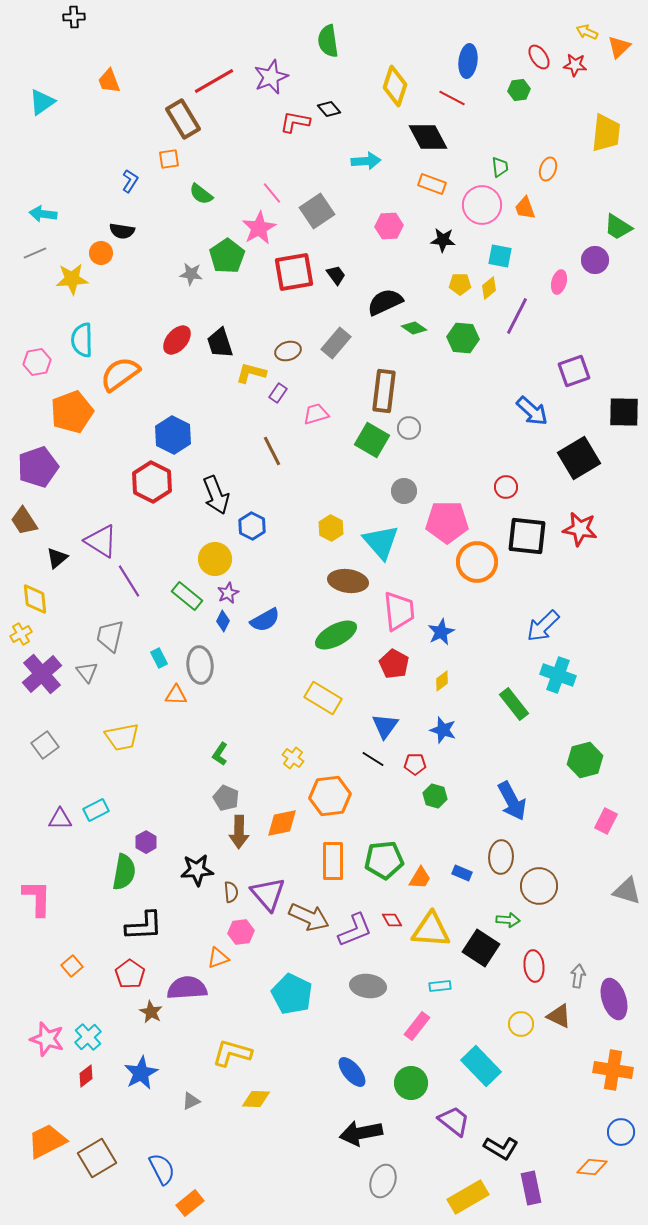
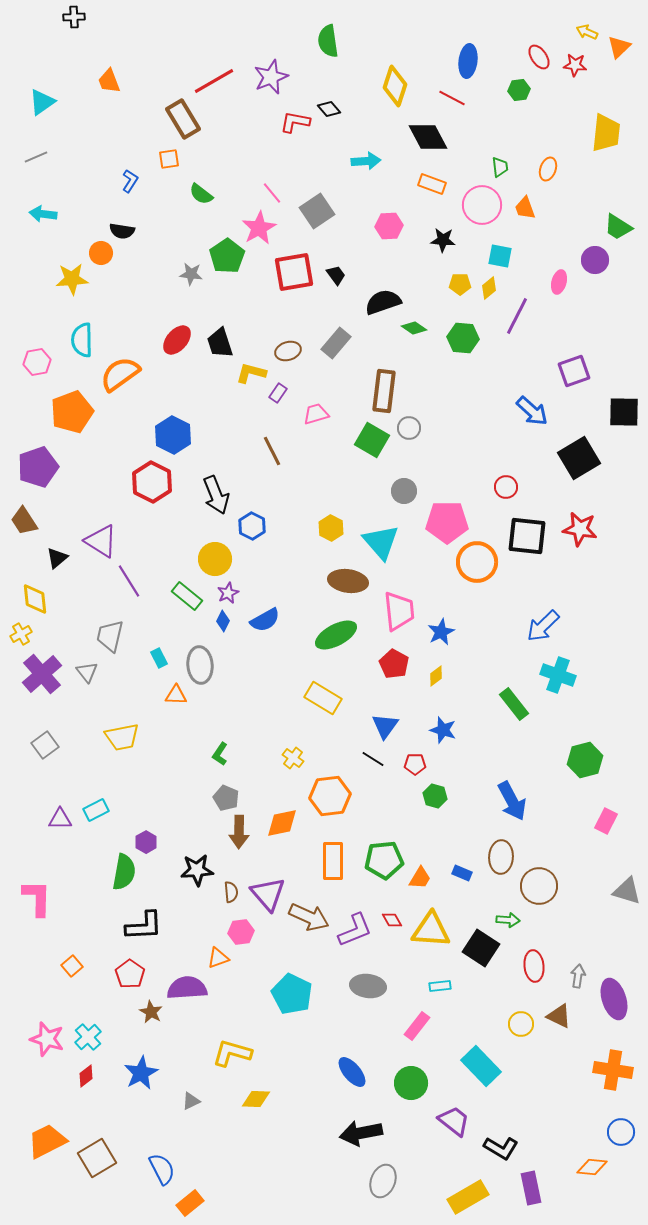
gray line at (35, 253): moved 1 px right, 96 px up
black semicircle at (385, 302): moved 2 px left; rotated 6 degrees clockwise
yellow diamond at (442, 681): moved 6 px left, 5 px up
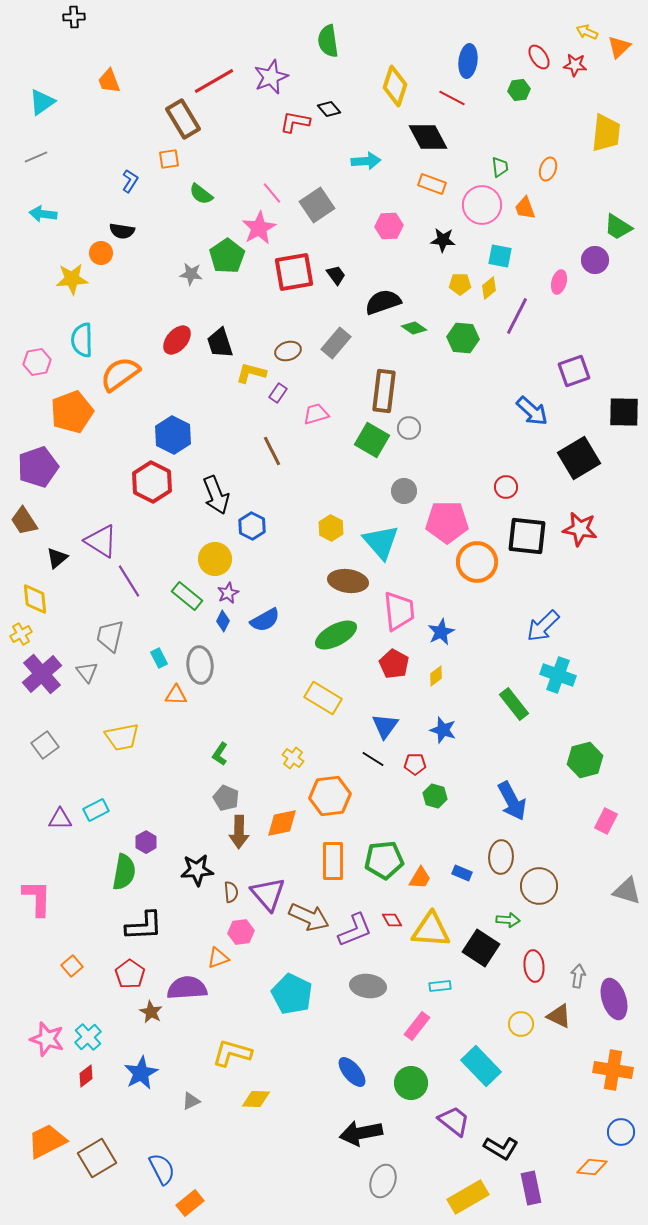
gray square at (317, 211): moved 6 px up
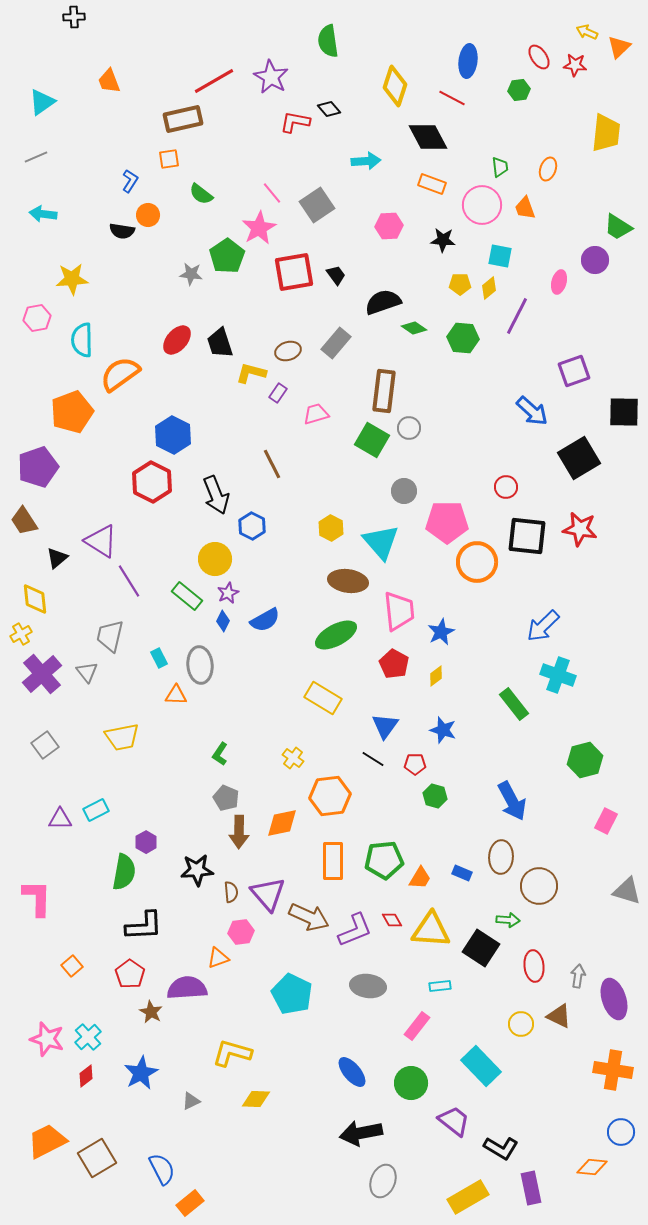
purple star at (271, 77): rotated 20 degrees counterclockwise
brown rectangle at (183, 119): rotated 72 degrees counterclockwise
orange circle at (101, 253): moved 47 px right, 38 px up
pink hexagon at (37, 362): moved 44 px up
brown line at (272, 451): moved 13 px down
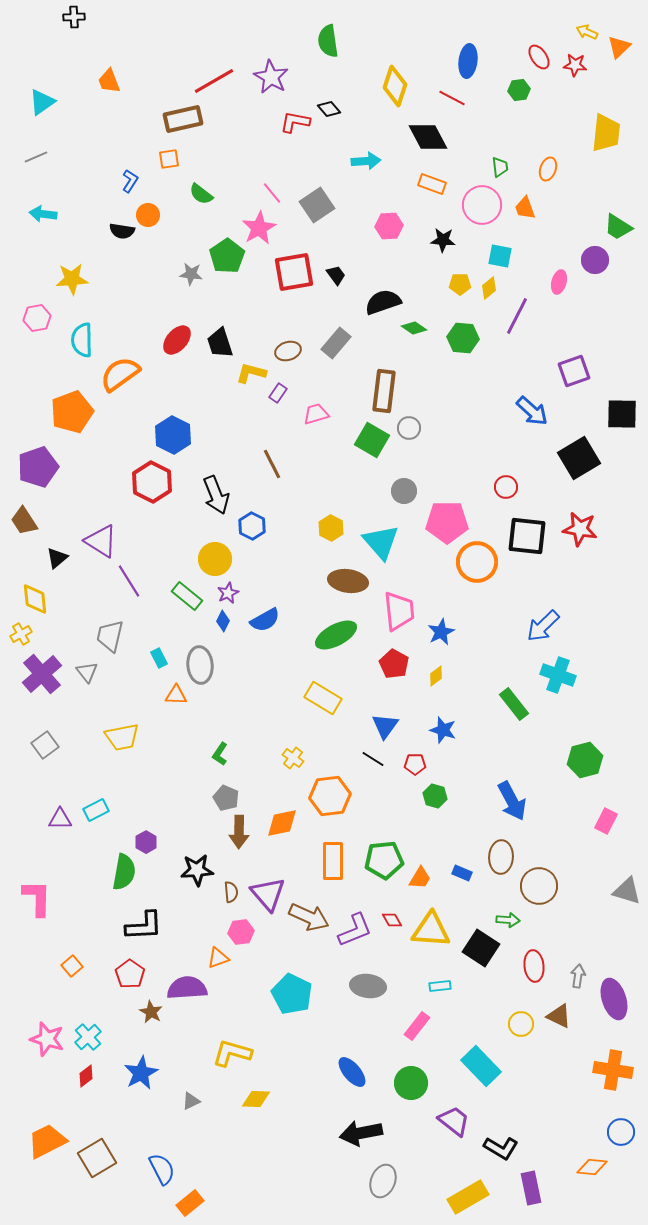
black square at (624, 412): moved 2 px left, 2 px down
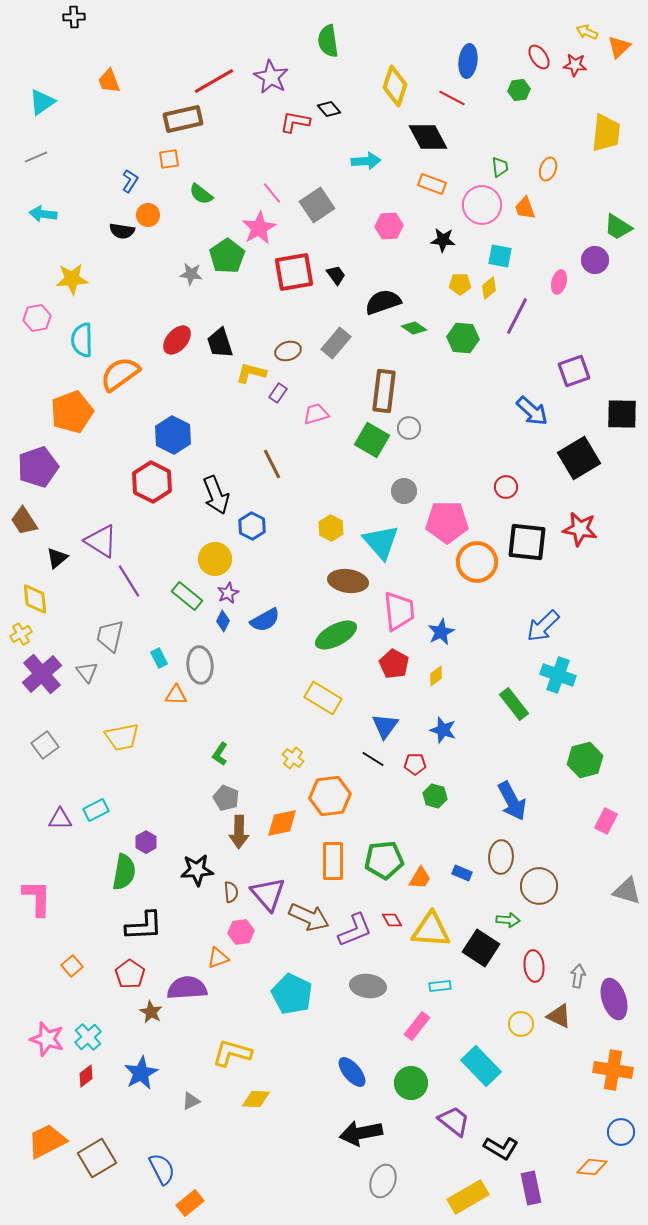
black square at (527, 536): moved 6 px down
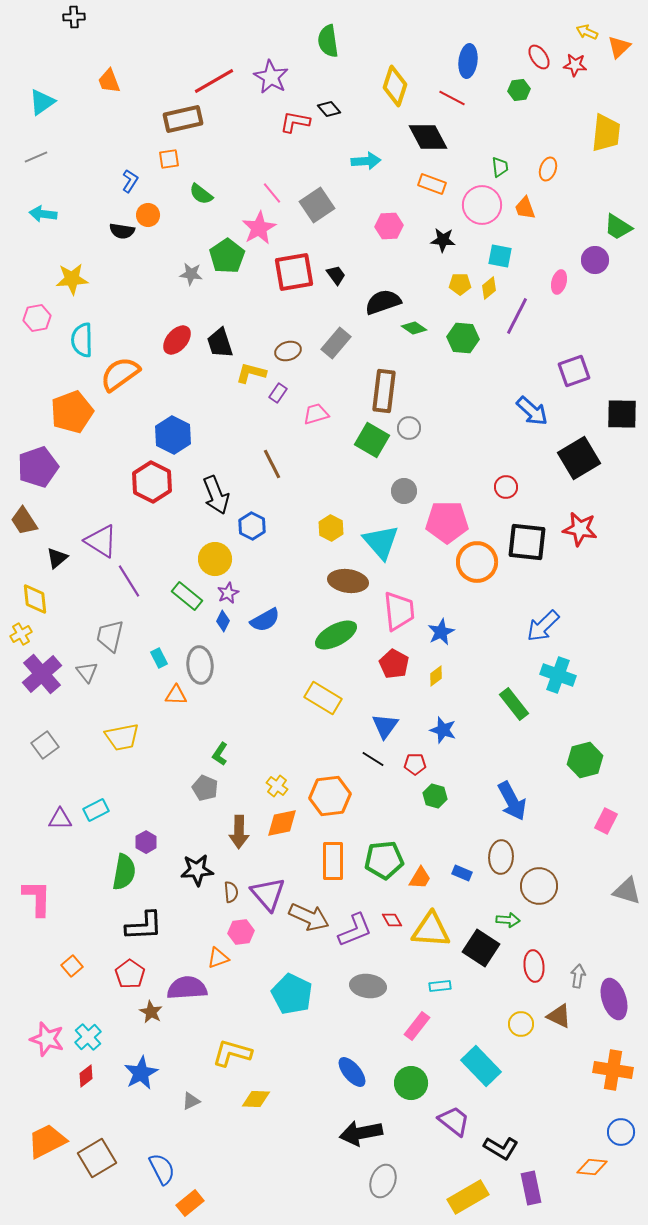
yellow cross at (293, 758): moved 16 px left, 28 px down
gray pentagon at (226, 798): moved 21 px left, 10 px up
